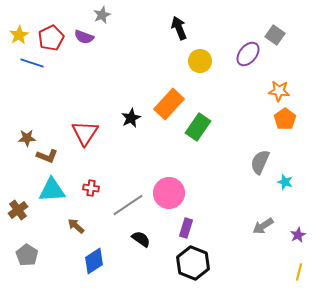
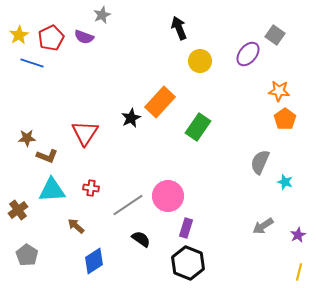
orange rectangle: moved 9 px left, 2 px up
pink circle: moved 1 px left, 3 px down
black hexagon: moved 5 px left
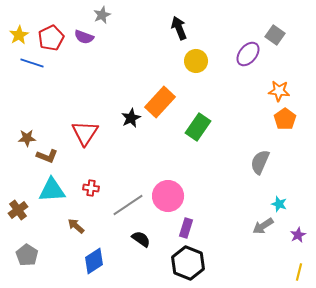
yellow circle: moved 4 px left
cyan star: moved 6 px left, 22 px down
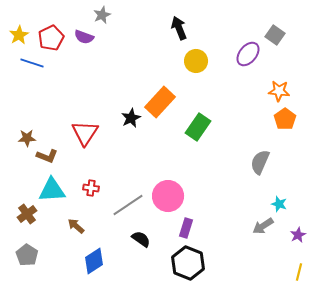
brown cross: moved 9 px right, 4 px down
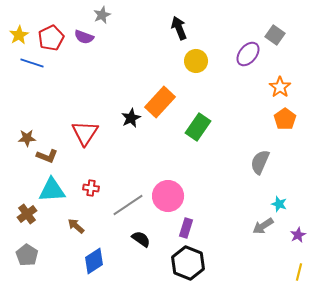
orange star: moved 1 px right, 4 px up; rotated 30 degrees clockwise
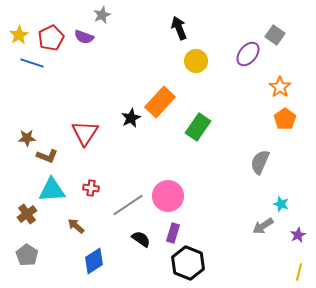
cyan star: moved 2 px right
purple rectangle: moved 13 px left, 5 px down
